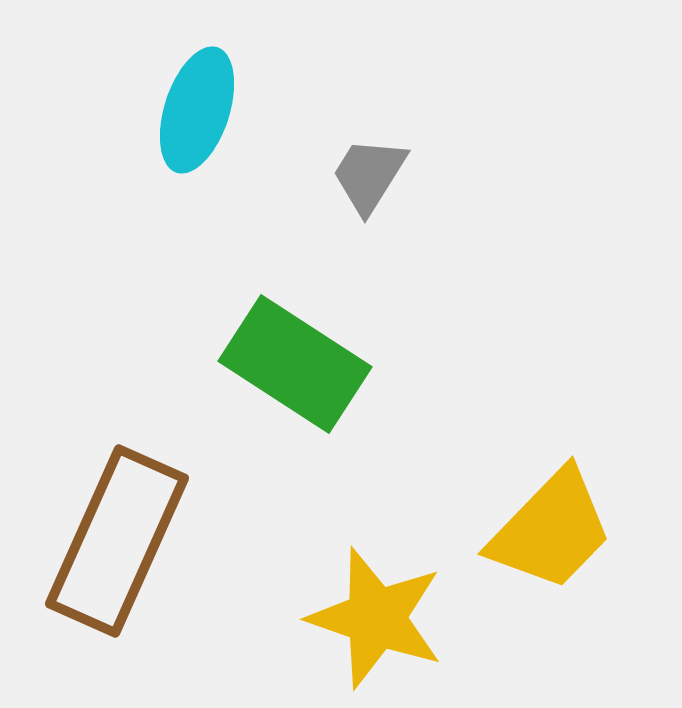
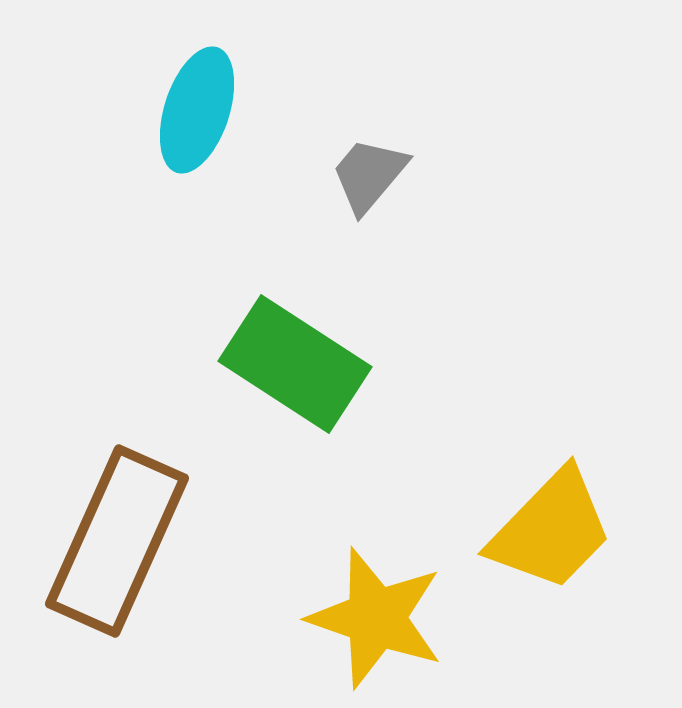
gray trapezoid: rotated 8 degrees clockwise
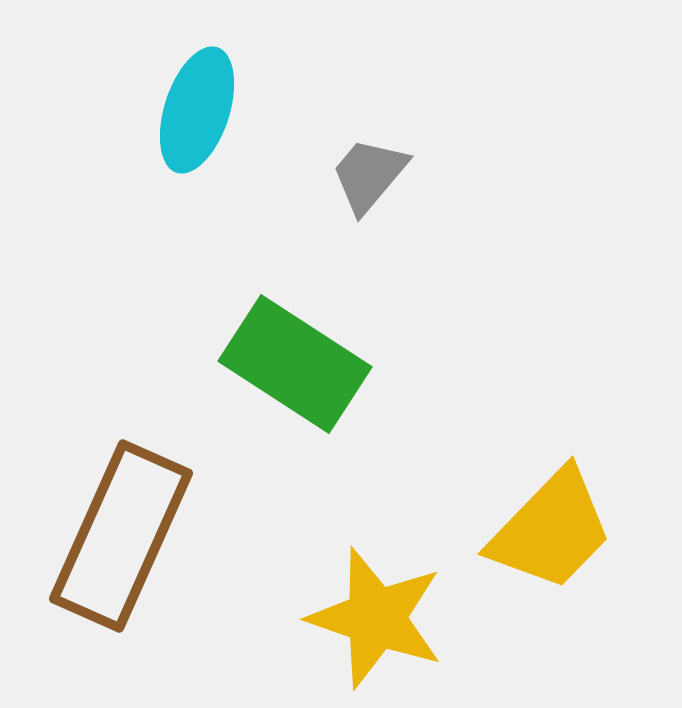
brown rectangle: moved 4 px right, 5 px up
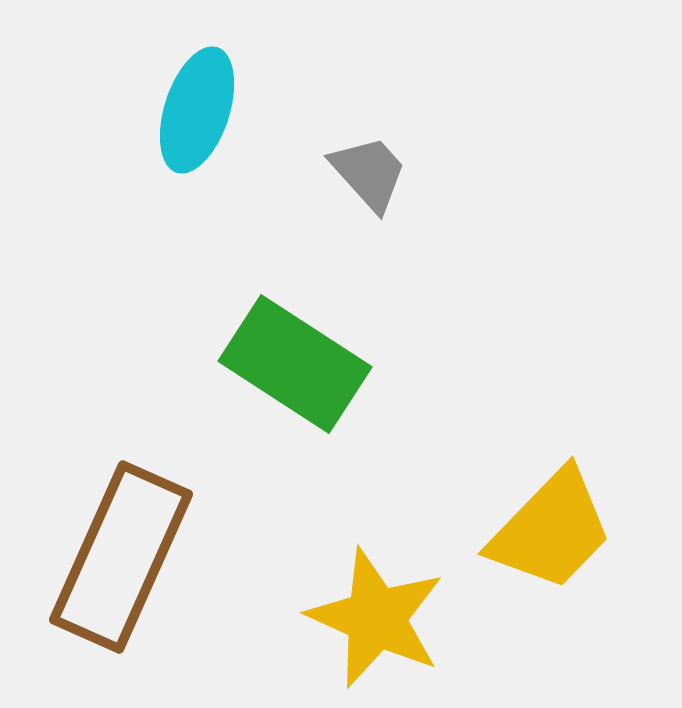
gray trapezoid: moved 2 px up; rotated 98 degrees clockwise
brown rectangle: moved 21 px down
yellow star: rotated 5 degrees clockwise
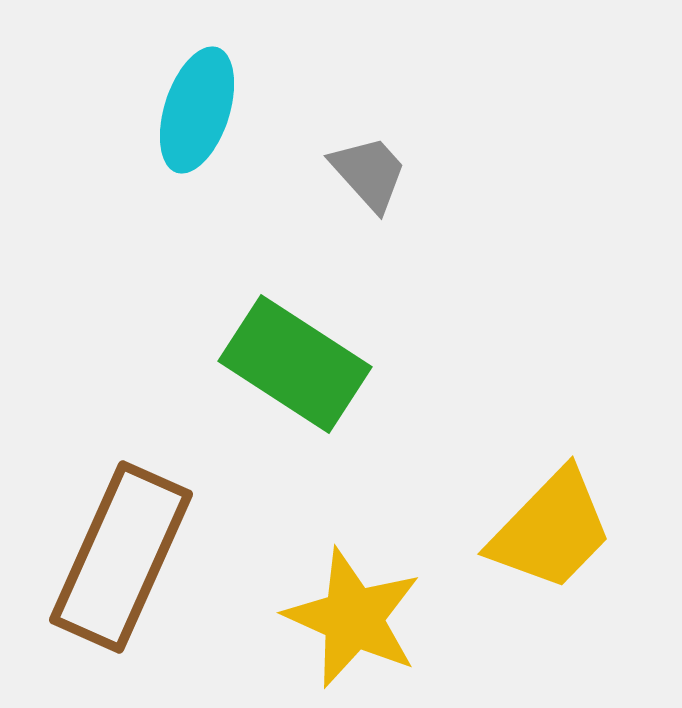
yellow star: moved 23 px left
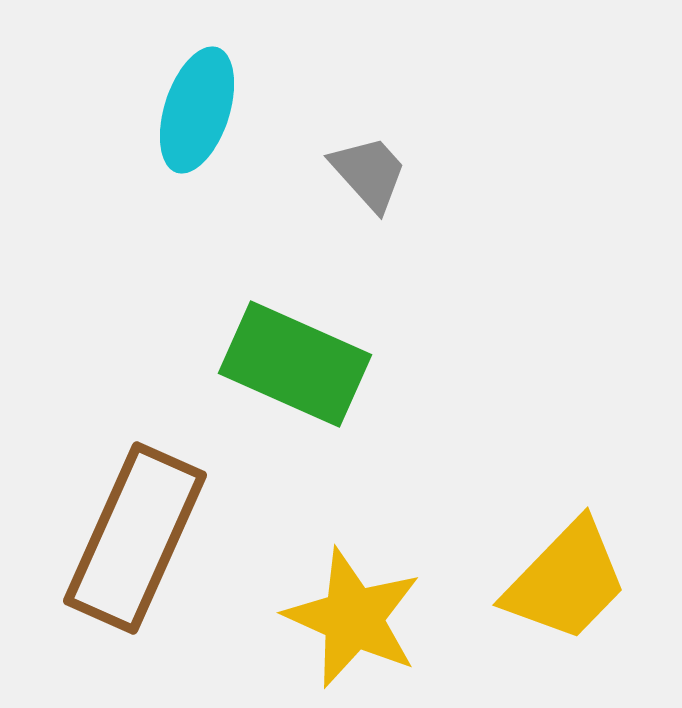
green rectangle: rotated 9 degrees counterclockwise
yellow trapezoid: moved 15 px right, 51 px down
brown rectangle: moved 14 px right, 19 px up
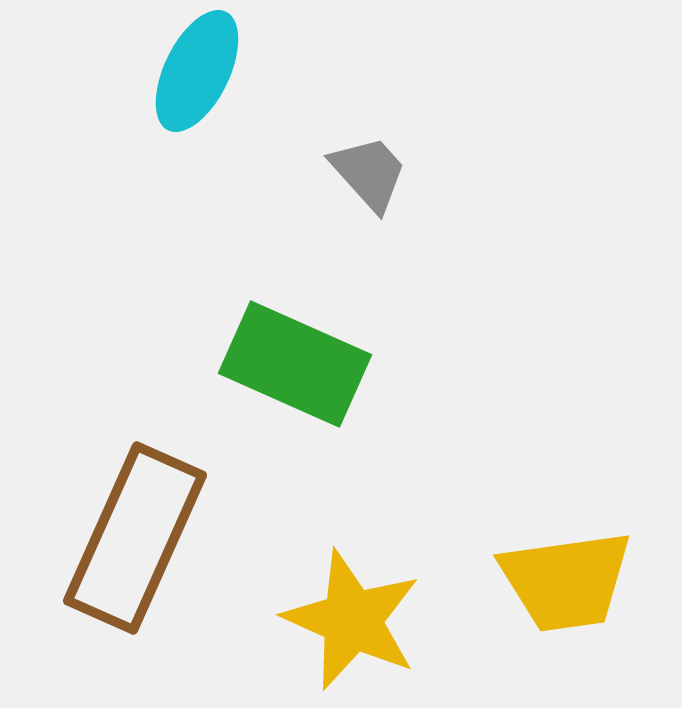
cyan ellipse: moved 39 px up; rotated 8 degrees clockwise
yellow trapezoid: rotated 38 degrees clockwise
yellow star: moved 1 px left, 2 px down
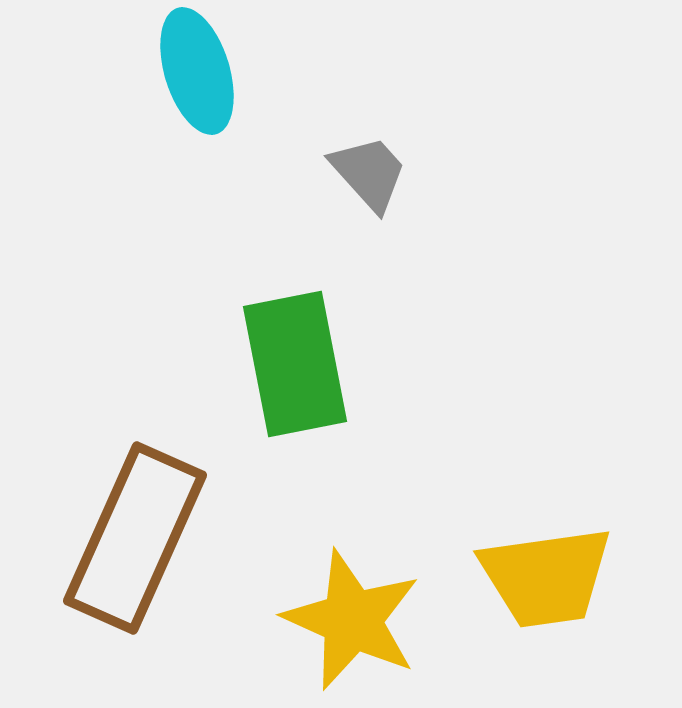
cyan ellipse: rotated 43 degrees counterclockwise
green rectangle: rotated 55 degrees clockwise
yellow trapezoid: moved 20 px left, 4 px up
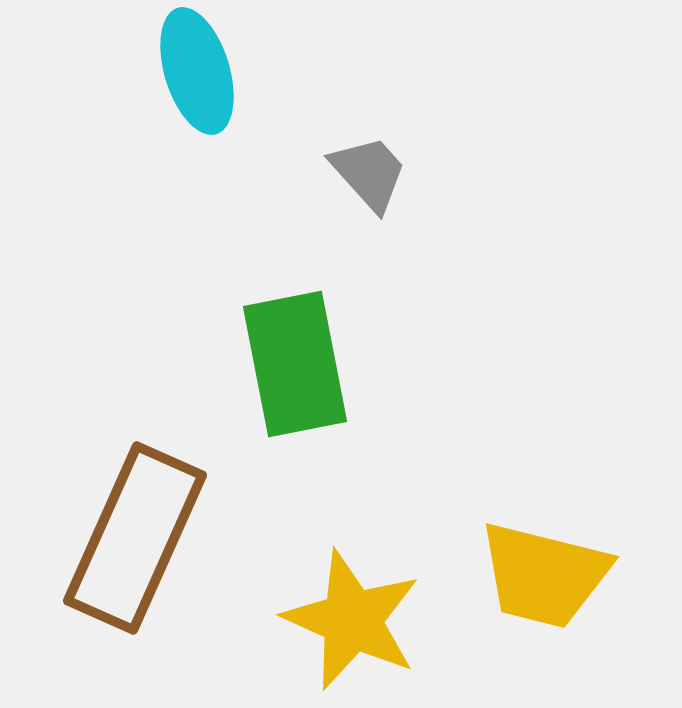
yellow trapezoid: moved 2 px left, 2 px up; rotated 22 degrees clockwise
